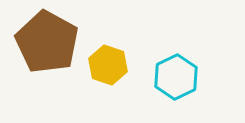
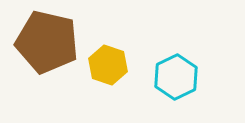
brown pentagon: rotated 16 degrees counterclockwise
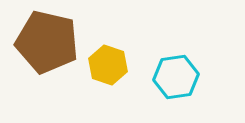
cyan hexagon: rotated 18 degrees clockwise
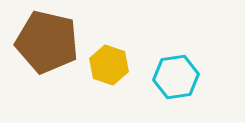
yellow hexagon: moved 1 px right
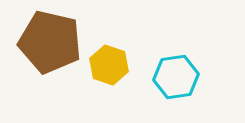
brown pentagon: moved 3 px right
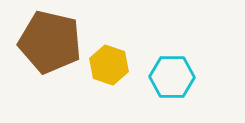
cyan hexagon: moved 4 px left; rotated 9 degrees clockwise
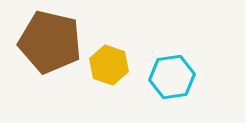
cyan hexagon: rotated 9 degrees counterclockwise
